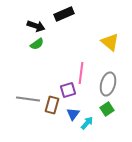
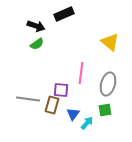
purple square: moved 7 px left; rotated 21 degrees clockwise
green square: moved 2 px left, 1 px down; rotated 24 degrees clockwise
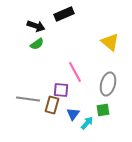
pink line: moved 6 px left, 1 px up; rotated 35 degrees counterclockwise
green square: moved 2 px left
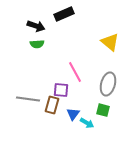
green semicircle: rotated 32 degrees clockwise
green square: rotated 24 degrees clockwise
cyan arrow: rotated 80 degrees clockwise
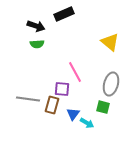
gray ellipse: moved 3 px right
purple square: moved 1 px right, 1 px up
green square: moved 3 px up
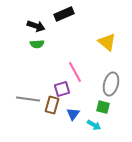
yellow triangle: moved 3 px left
purple square: rotated 21 degrees counterclockwise
cyan arrow: moved 7 px right, 2 px down
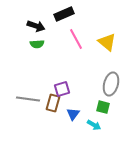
pink line: moved 1 px right, 33 px up
brown rectangle: moved 1 px right, 2 px up
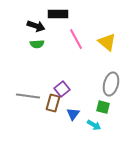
black rectangle: moved 6 px left; rotated 24 degrees clockwise
purple square: rotated 21 degrees counterclockwise
gray line: moved 3 px up
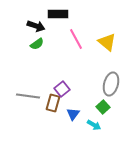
green semicircle: rotated 32 degrees counterclockwise
green square: rotated 32 degrees clockwise
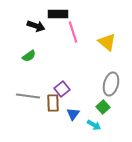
pink line: moved 3 px left, 7 px up; rotated 10 degrees clockwise
green semicircle: moved 8 px left, 12 px down
brown rectangle: rotated 18 degrees counterclockwise
